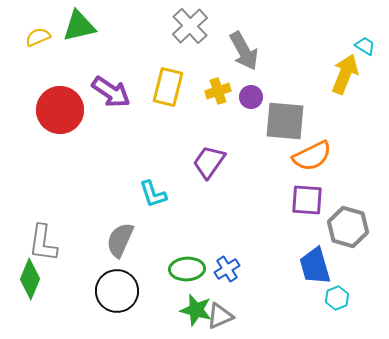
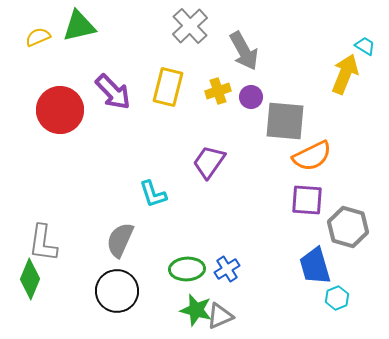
purple arrow: moved 2 px right; rotated 12 degrees clockwise
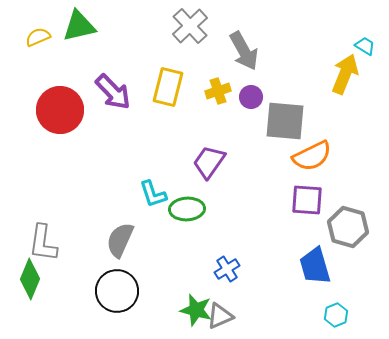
green ellipse: moved 60 px up
cyan hexagon: moved 1 px left, 17 px down
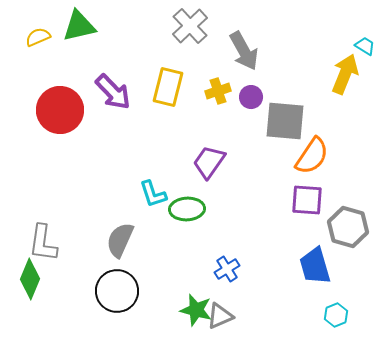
orange semicircle: rotated 30 degrees counterclockwise
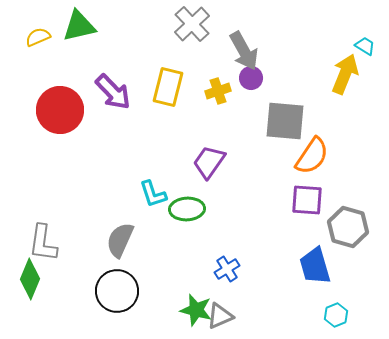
gray cross: moved 2 px right, 2 px up
purple circle: moved 19 px up
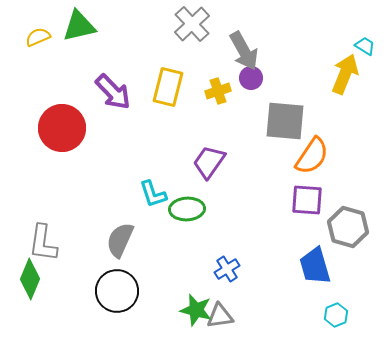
red circle: moved 2 px right, 18 px down
gray triangle: rotated 16 degrees clockwise
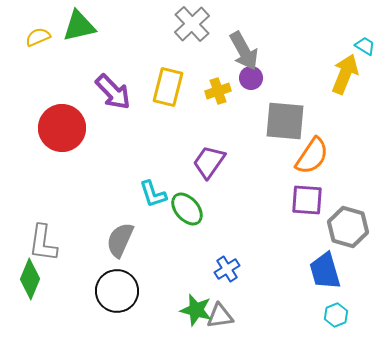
green ellipse: rotated 52 degrees clockwise
blue trapezoid: moved 10 px right, 5 px down
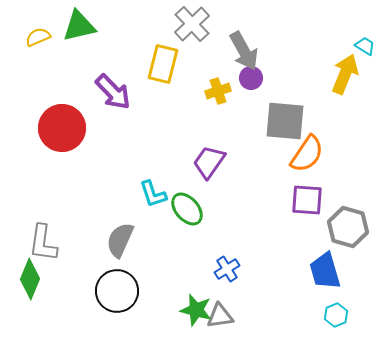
yellow rectangle: moved 5 px left, 23 px up
orange semicircle: moved 5 px left, 2 px up
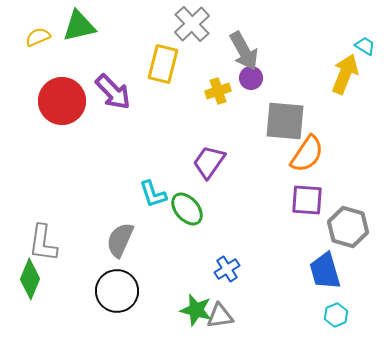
red circle: moved 27 px up
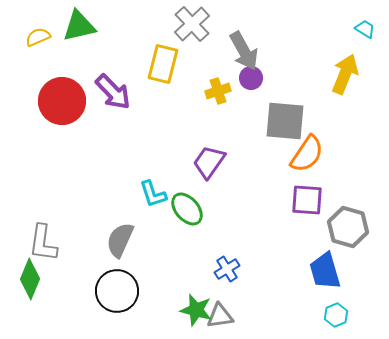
cyan trapezoid: moved 17 px up
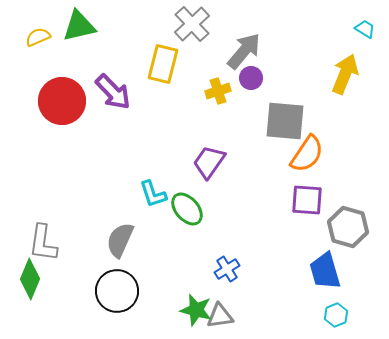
gray arrow: rotated 111 degrees counterclockwise
